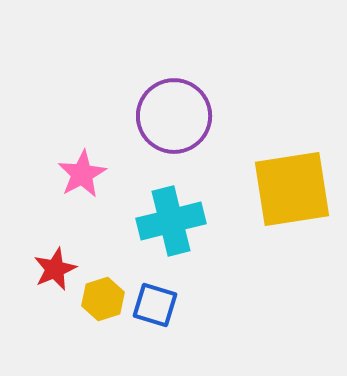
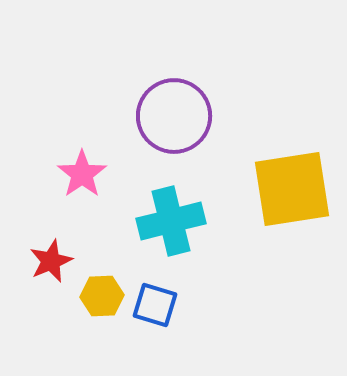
pink star: rotated 6 degrees counterclockwise
red star: moved 4 px left, 8 px up
yellow hexagon: moved 1 px left, 3 px up; rotated 15 degrees clockwise
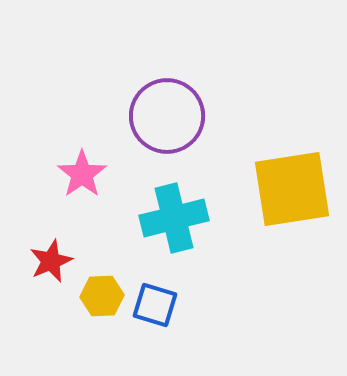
purple circle: moved 7 px left
cyan cross: moved 3 px right, 3 px up
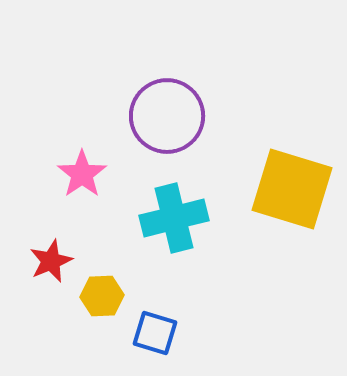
yellow square: rotated 26 degrees clockwise
blue square: moved 28 px down
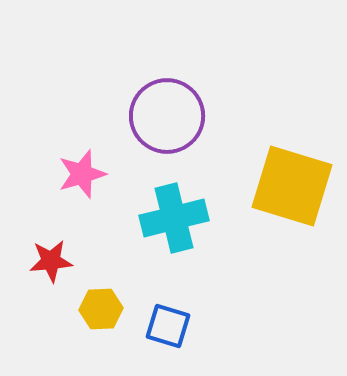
pink star: rotated 18 degrees clockwise
yellow square: moved 3 px up
red star: rotated 18 degrees clockwise
yellow hexagon: moved 1 px left, 13 px down
blue square: moved 13 px right, 7 px up
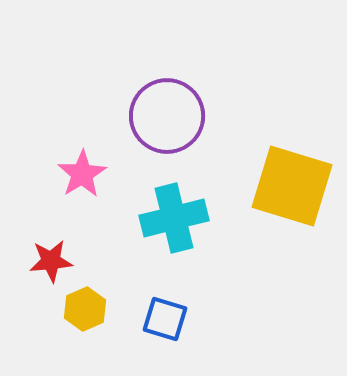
pink star: rotated 15 degrees counterclockwise
yellow hexagon: moved 16 px left; rotated 21 degrees counterclockwise
blue square: moved 3 px left, 7 px up
